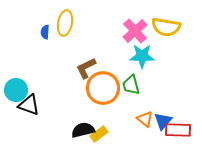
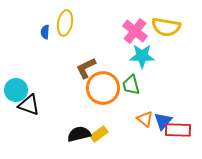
pink cross: rotated 10 degrees counterclockwise
black semicircle: moved 4 px left, 4 px down
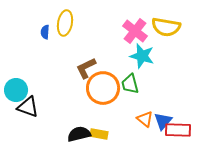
cyan star: rotated 15 degrees clockwise
green trapezoid: moved 1 px left, 1 px up
black triangle: moved 1 px left, 2 px down
yellow rectangle: rotated 48 degrees clockwise
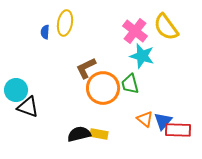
yellow semicircle: rotated 44 degrees clockwise
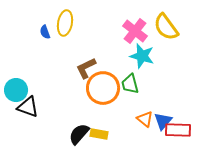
blue semicircle: rotated 24 degrees counterclockwise
black semicircle: rotated 35 degrees counterclockwise
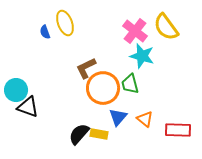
yellow ellipse: rotated 30 degrees counterclockwise
blue triangle: moved 45 px left, 4 px up
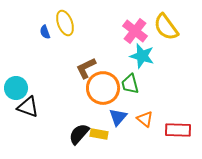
cyan circle: moved 2 px up
